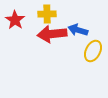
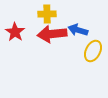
red star: moved 12 px down
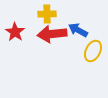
blue arrow: rotated 12 degrees clockwise
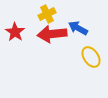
yellow cross: rotated 24 degrees counterclockwise
blue arrow: moved 2 px up
yellow ellipse: moved 2 px left, 6 px down; rotated 60 degrees counterclockwise
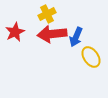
blue arrow: moved 2 px left, 9 px down; rotated 96 degrees counterclockwise
red star: rotated 12 degrees clockwise
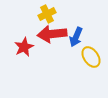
red star: moved 9 px right, 15 px down
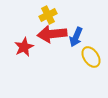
yellow cross: moved 1 px right, 1 px down
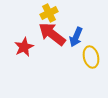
yellow cross: moved 1 px right, 2 px up
red arrow: rotated 44 degrees clockwise
yellow ellipse: rotated 20 degrees clockwise
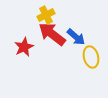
yellow cross: moved 3 px left, 2 px down
blue arrow: rotated 72 degrees counterclockwise
